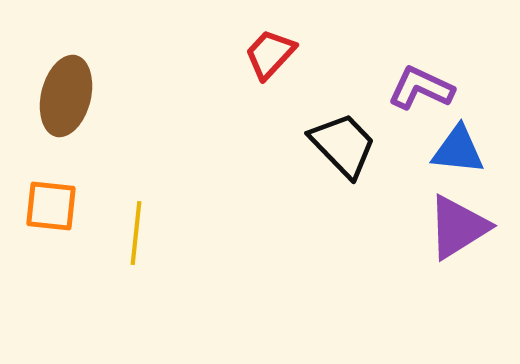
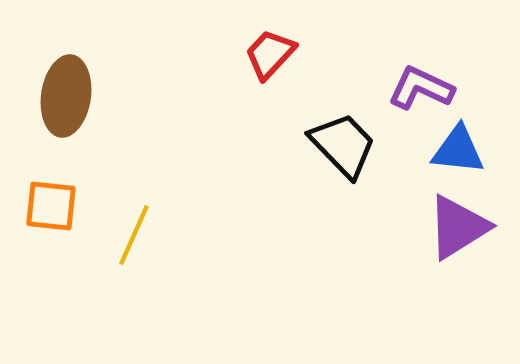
brown ellipse: rotated 6 degrees counterclockwise
yellow line: moved 2 px left, 2 px down; rotated 18 degrees clockwise
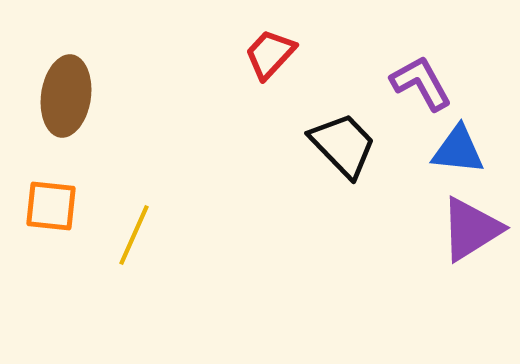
purple L-shape: moved 5 px up; rotated 36 degrees clockwise
purple triangle: moved 13 px right, 2 px down
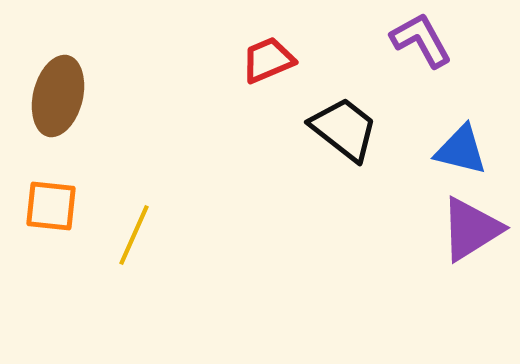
red trapezoid: moved 2 px left, 6 px down; rotated 24 degrees clockwise
purple L-shape: moved 43 px up
brown ellipse: moved 8 px left; rotated 6 degrees clockwise
black trapezoid: moved 1 px right, 16 px up; rotated 8 degrees counterclockwise
blue triangle: moved 3 px right; rotated 8 degrees clockwise
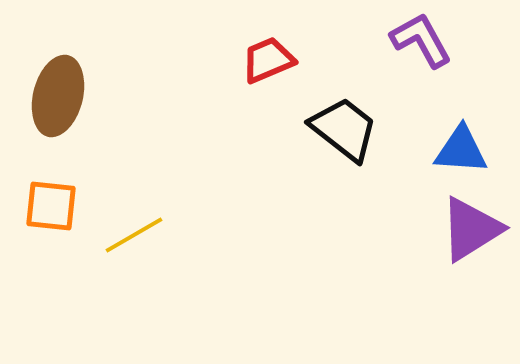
blue triangle: rotated 10 degrees counterclockwise
yellow line: rotated 36 degrees clockwise
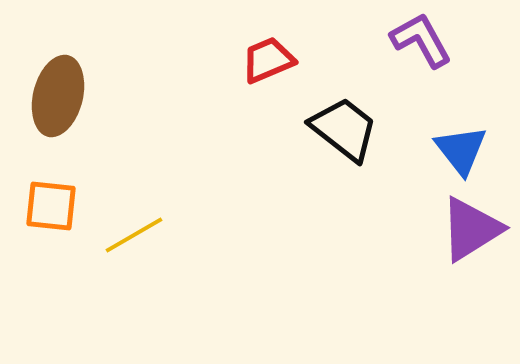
blue triangle: rotated 48 degrees clockwise
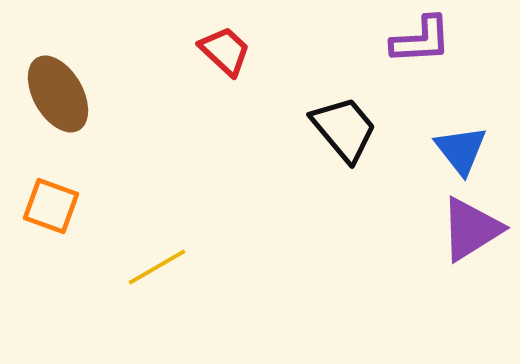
purple L-shape: rotated 116 degrees clockwise
red trapezoid: moved 43 px left, 9 px up; rotated 66 degrees clockwise
brown ellipse: moved 2 px up; rotated 44 degrees counterclockwise
black trapezoid: rotated 12 degrees clockwise
orange square: rotated 14 degrees clockwise
yellow line: moved 23 px right, 32 px down
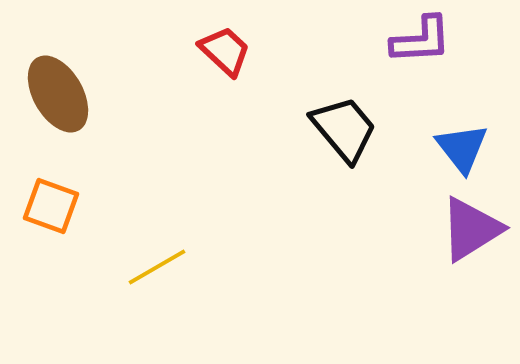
blue triangle: moved 1 px right, 2 px up
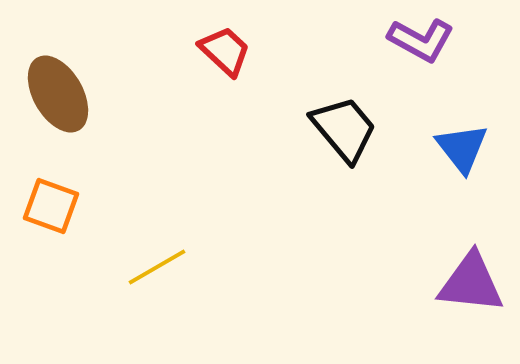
purple L-shape: rotated 32 degrees clockwise
purple triangle: moved 54 px down; rotated 38 degrees clockwise
